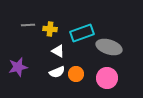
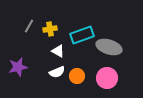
gray line: moved 1 px right, 1 px down; rotated 56 degrees counterclockwise
yellow cross: rotated 16 degrees counterclockwise
cyan rectangle: moved 2 px down
orange circle: moved 1 px right, 2 px down
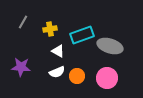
gray line: moved 6 px left, 4 px up
gray ellipse: moved 1 px right, 1 px up
purple star: moved 3 px right; rotated 18 degrees clockwise
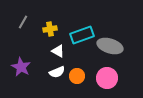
purple star: rotated 24 degrees clockwise
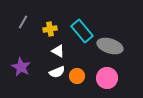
cyan rectangle: moved 4 px up; rotated 70 degrees clockwise
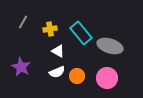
cyan rectangle: moved 1 px left, 2 px down
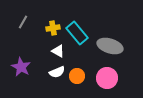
yellow cross: moved 3 px right, 1 px up
cyan rectangle: moved 4 px left
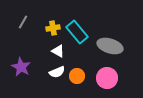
cyan rectangle: moved 1 px up
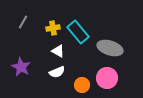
cyan rectangle: moved 1 px right
gray ellipse: moved 2 px down
orange circle: moved 5 px right, 9 px down
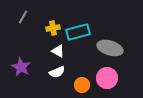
gray line: moved 5 px up
cyan rectangle: rotated 65 degrees counterclockwise
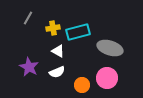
gray line: moved 5 px right, 1 px down
purple star: moved 8 px right
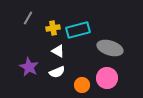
cyan rectangle: moved 2 px up
